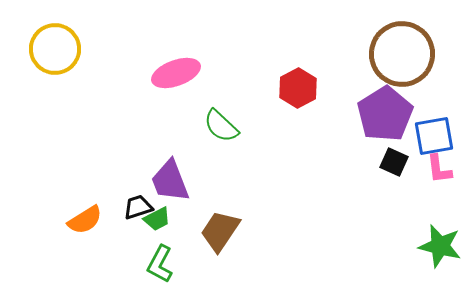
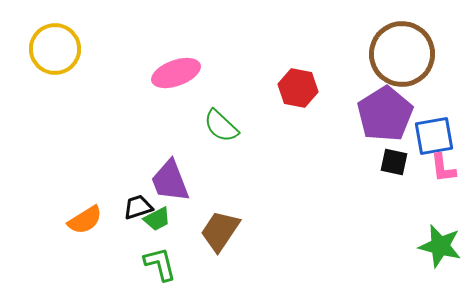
red hexagon: rotated 21 degrees counterclockwise
black square: rotated 12 degrees counterclockwise
pink L-shape: moved 4 px right, 1 px up
green L-shape: rotated 138 degrees clockwise
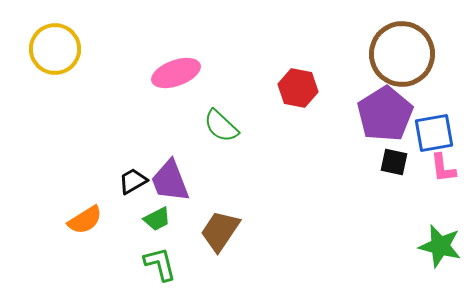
blue square: moved 3 px up
black trapezoid: moved 5 px left, 26 px up; rotated 12 degrees counterclockwise
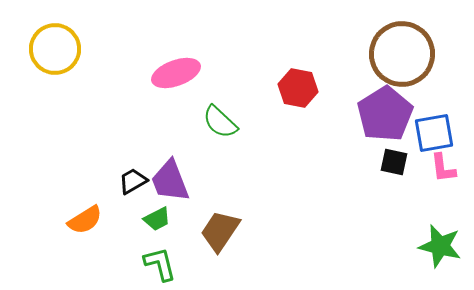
green semicircle: moved 1 px left, 4 px up
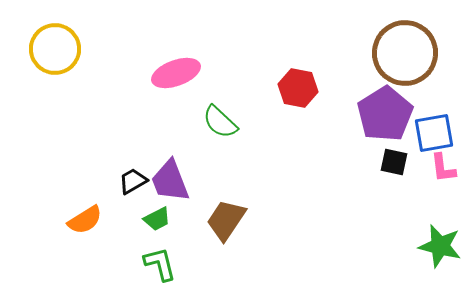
brown circle: moved 3 px right, 1 px up
brown trapezoid: moved 6 px right, 11 px up
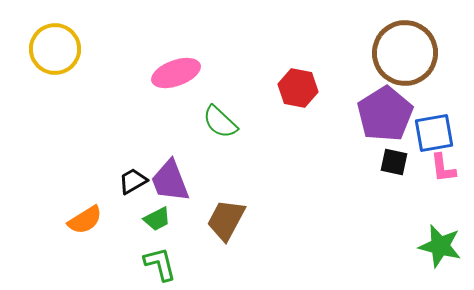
brown trapezoid: rotated 6 degrees counterclockwise
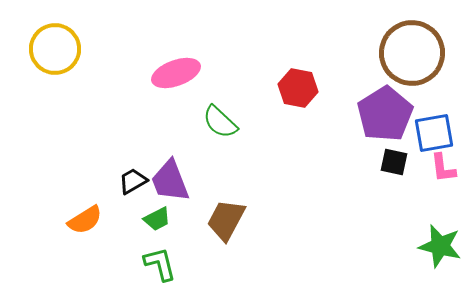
brown circle: moved 7 px right
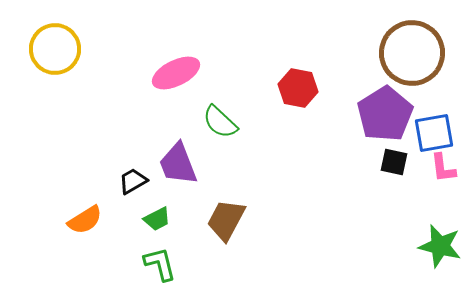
pink ellipse: rotated 6 degrees counterclockwise
purple trapezoid: moved 8 px right, 17 px up
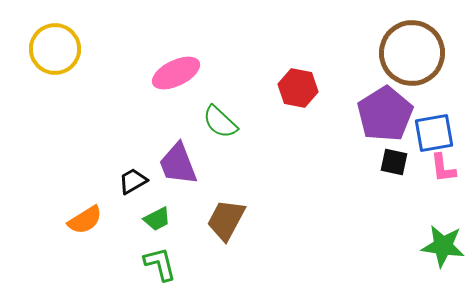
green star: moved 3 px right; rotated 6 degrees counterclockwise
